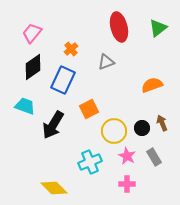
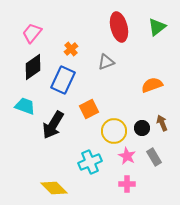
green triangle: moved 1 px left, 1 px up
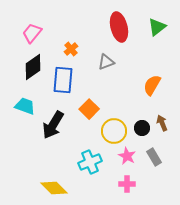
blue rectangle: rotated 20 degrees counterclockwise
orange semicircle: rotated 40 degrees counterclockwise
orange square: rotated 18 degrees counterclockwise
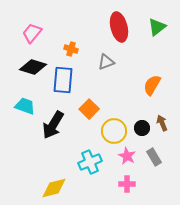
orange cross: rotated 32 degrees counterclockwise
black diamond: rotated 52 degrees clockwise
yellow diamond: rotated 60 degrees counterclockwise
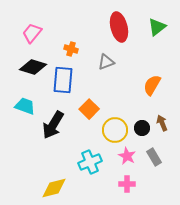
yellow circle: moved 1 px right, 1 px up
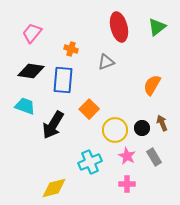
black diamond: moved 2 px left, 4 px down; rotated 8 degrees counterclockwise
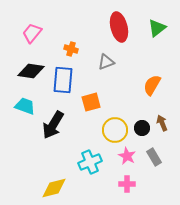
green triangle: moved 1 px down
orange square: moved 2 px right, 7 px up; rotated 30 degrees clockwise
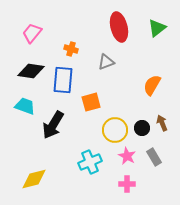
yellow diamond: moved 20 px left, 9 px up
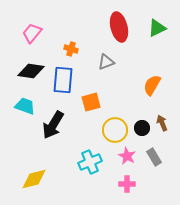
green triangle: rotated 12 degrees clockwise
